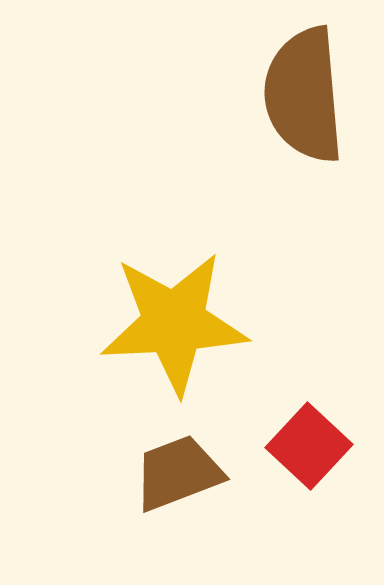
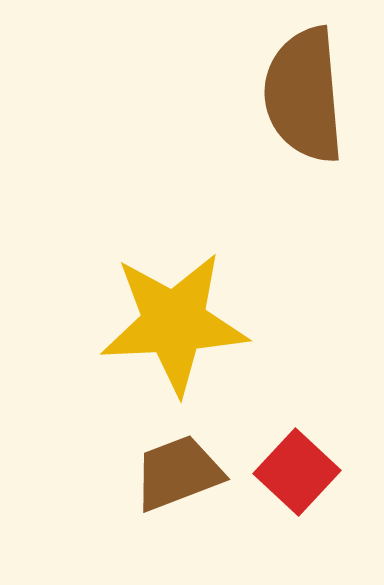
red square: moved 12 px left, 26 px down
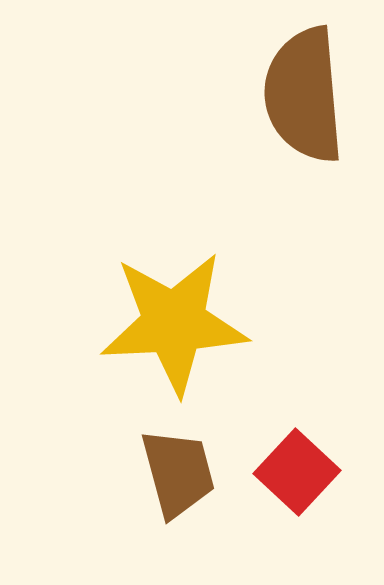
brown trapezoid: rotated 96 degrees clockwise
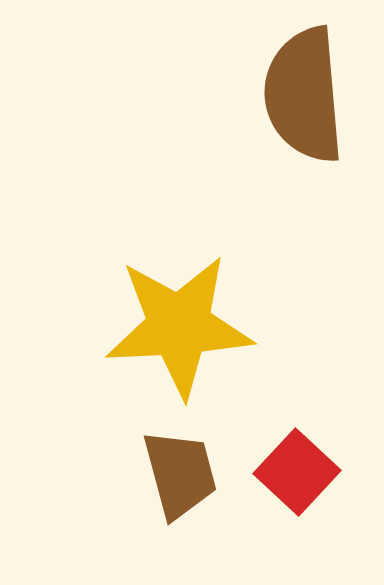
yellow star: moved 5 px right, 3 px down
brown trapezoid: moved 2 px right, 1 px down
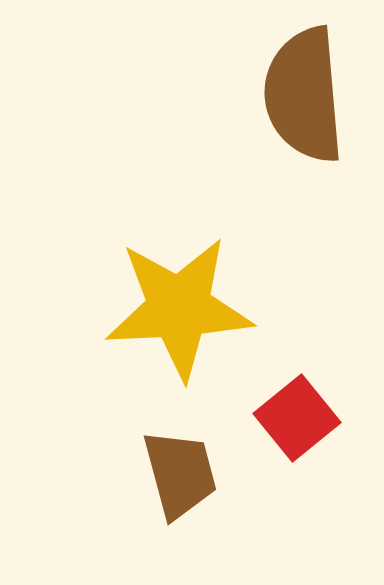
yellow star: moved 18 px up
red square: moved 54 px up; rotated 8 degrees clockwise
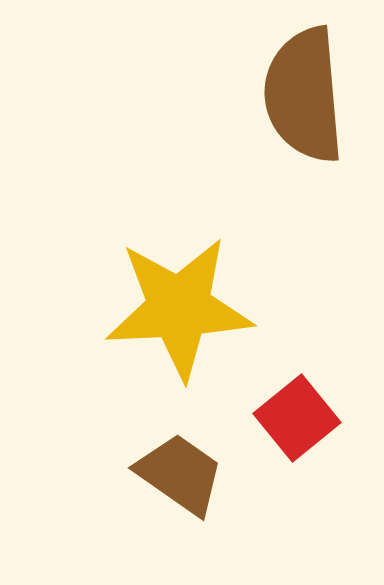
brown trapezoid: rotated 40 degrees counterclockwise
